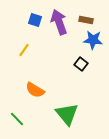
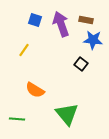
purple arrow: moved 2 px right, 2 px down
green line: rotated 42 degrees counterclockwise
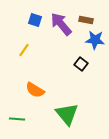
purple arrow: rotated 20 degrees counterclockwise
blue star: moved 2 px right
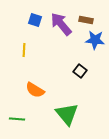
yellow line: rotated 32 degrees counterclockwise
black square: moved 1 px left, 7 px down
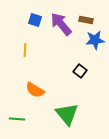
blue star: rotated 12 degrees counterclockwise
yellow line: moved 1 px right
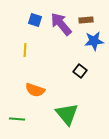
brown rectangle: rotated 16 degrees counterclockwise
blue star: moved 1 px left, 1 px down
orange semicircle: rotated 12 degrees counterclockwise
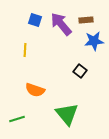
green line: rotated 21 degrees counterclockwise
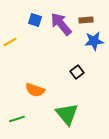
yellow line: moved 15 px left, 8 px up; rotated 56 degrees clockwise
black square: moved 3 px left, 1 px down; rotated 16 degrees clockwise
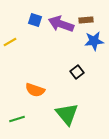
purple arrow: rotated 30 degrees counterclockwise
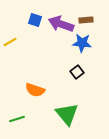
blue star: moved 12 px left, 2 px down; rotated 12 degrees clockwise
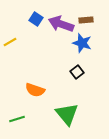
blue square: moved 1 px right, 1 px up; rotated 16 degrees clockwise
blue star: rotated 12 degrees clockwise
